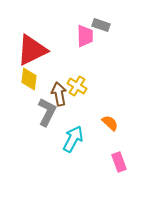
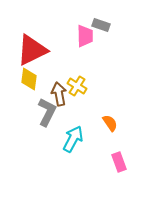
orange semicircle: rotated 12 degrees clockwise
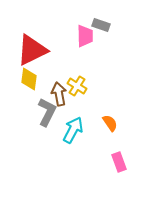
cyan arrow: moved 9 px up
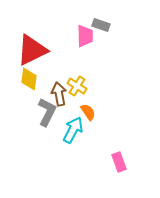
orange semicircle: moved 22 px left, 11 px up
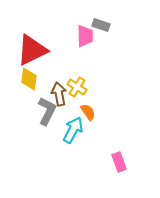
yellow cross: moved 1 px down
gray L-shape: moved 1 px up
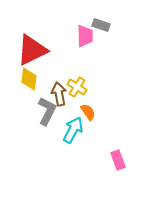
pink rectangle: moved 1 px left, 2 px up
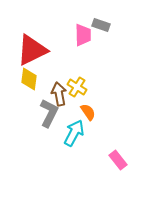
pink trapezoid: moved 2 px left, 1 px up
gray L-shape: moved 2 px right, 2 px down
cyan arrow: moved 1 px right, 3 px down
pink rectangle: rotated 18 degrees counterclockwise
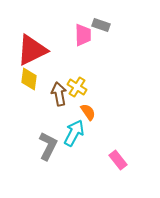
gray L-shape: moved 1 px left, 33 px down
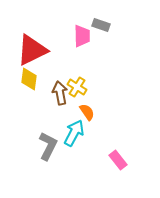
pink trapezoid: moved 1 px left, 1 px down
brown arrow: moved 1 px right, 1 px up
orange semicircle: moved 1 px left
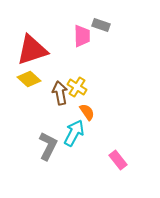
red triangle: rotated 8 degrees clockwise
yellow diamond: rotated 55 degrees counterclockwise
